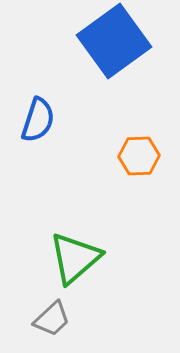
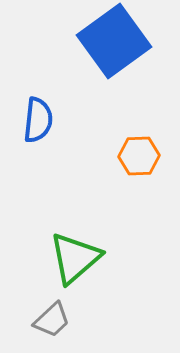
blue semicircle: rotated 12 degrees counterclockwise
gray trapezoid: moved 1 px down
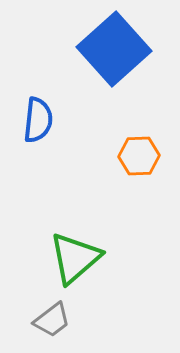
blue square: moved 8 px down; rotated 6 degrees counterclockwise
gray trapezoid: rotated 6 degrees clockwise
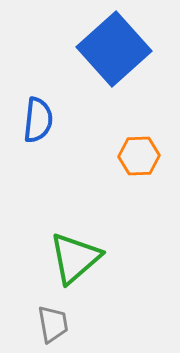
gray trapezoid: moved 1 px right, 4 px down; rotated 63 degrees counterclockwise
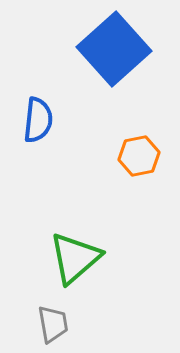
orange hexagon: rotated 9 degrees counterclockwise
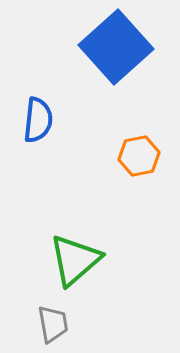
blue square: moved 2 px right, 2 px up
green triangle: moved 2 px down
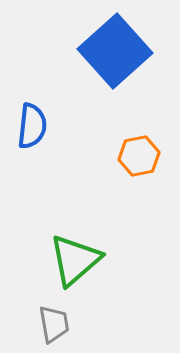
blue square: moved 1 px left, 4 px down
blue semicircle: moved 6 px left, 6 px down
gray trapezoid: moved 1 px right
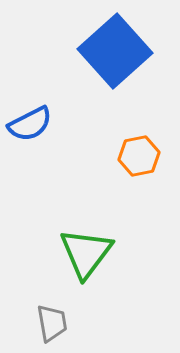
blue semicircle: moved 2 px left, 2 px up; rotated 57 degrees clockwise
green triangle: moved 11 px right, 7 px up; rotated 12 degrees counterclockwise
gray trapezoid: moved 2 px left, 1 px up
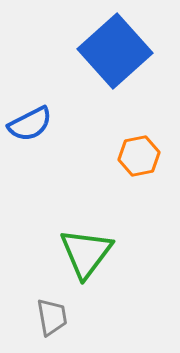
gray trapezoid: moved 6 px up
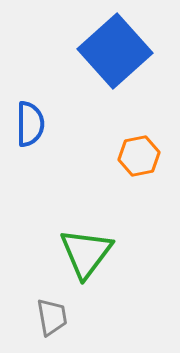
blue semicircle: rotated 63 degrees counterclockwise
